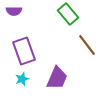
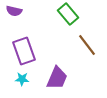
purple semicircle: rotated 14 degrees clockwise
cyan star: rotated 24 degrees clockwise
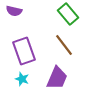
brown line: moved 23 px left
cyan star: rotated 16 degrees clockwise
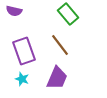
brown line: moved 4 px left
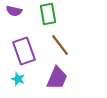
green rectangle: moved 20 px left; rotated 30 degrees clockwise
cyan star: moved 4 px left
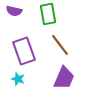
purple trapezoid: moved 7 px right
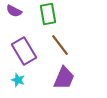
purple semicircle: rotated 14 degrees clockwise
purple rectangle: rotated 12 degrees counterclockwise
cyan star: moved 1 px down
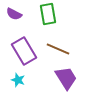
purple semicircle: moved 3 px down
brown line: moved 2 px left, 4 px down; rotated 30 degrees counterclockwise
purple trapezoid: moved 2 px right; rotated 55 degrees counterclockwise
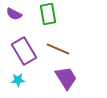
cyan star: rotated 24 degrees counterclockwise
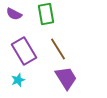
green rectangle: moved 2 px left
brown line: rotated 35 degrees clockwise
cyan star: rotated 16 degrees counterclockwise
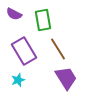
green rectangle: moved 3 px left, 6 px down
